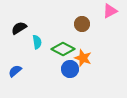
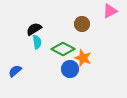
black semicircle: moved 15 px right, 1 px down
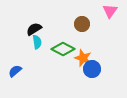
pink triangle: rotated 28 degrees counterclockwise
blue circle: moved 22 px right
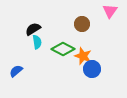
black semicircle: moved 1 px left
orange star: moved 2 px up
blue semicircle: moved 1 px right
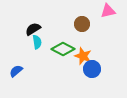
pink triangle: moved 2 px left; rotated 42 degrees clockwise
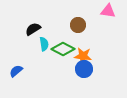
pink triangle: rotated 21 degrees clockwise
brown circle: moved 4 px left, 1 px down
cyan semicircle: moved 7 px right, 2 px down
orange star: rotated 12 degrees counterclockwise
blue circle: moved 8 px left
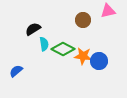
pink triangle: rotated 21 degrees counterclockwise
brown circle: moved 5 px right, 5 px up
blue circle: moved 15 px right, 8 px up
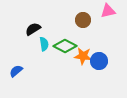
green diamond: moved 2 px right, 3 px up
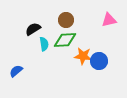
pink triangle: moved 1 px right, 9 px down
brown circle: moved 17 px left
green diamond: moved 6 px up; rotated 30 degrees counterclockwise
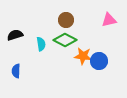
black semicircle: moved 18 px left, 6 px down; rotated 14 degrees clockwise
green diamond: rotated 30 degrees clockwise
cyan semicircle: moved 3 px left
blue semicircle: rotated 48 degrees counterclockwise
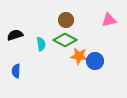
orange star: moved 4 px left
blue circle: moved 4 px left
